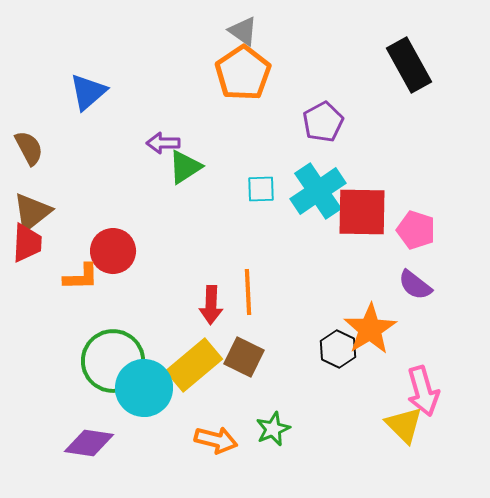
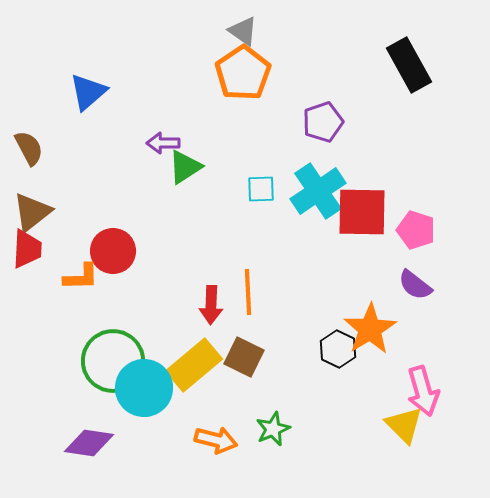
purple pentagon: rotated 9 degrees clockwise
red trapezoid: moved 6 px down
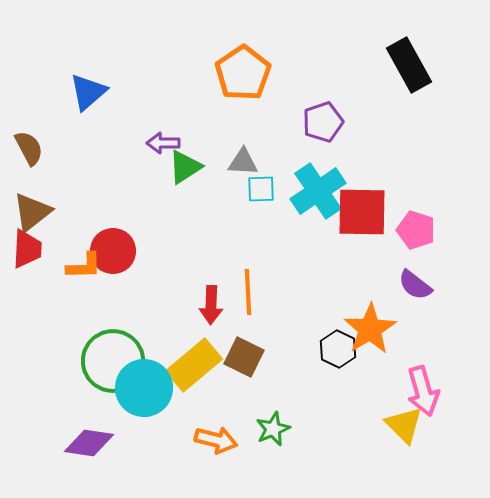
gray triangle: moved 131 px down; rotated 32 degrees counterclockwise
orange L-shape: moved 3 px right, 11 px up
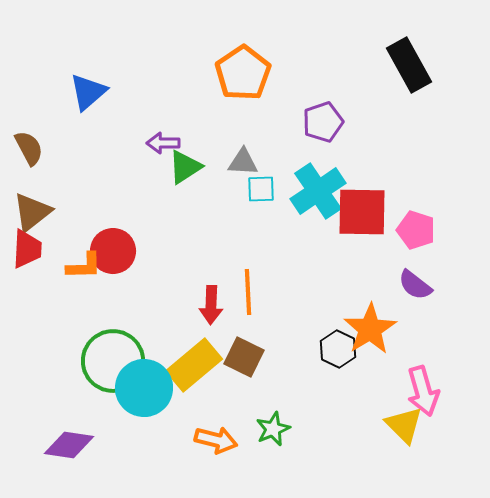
purple diamond: moved 20 px left, 2 px down
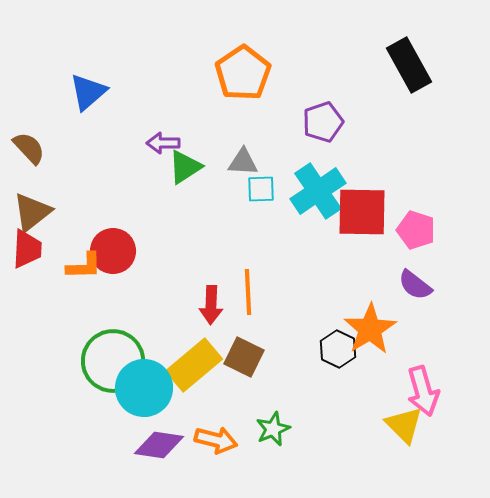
brown semicircle: rotated 15 degrees counterclockwise
purple diamond: moved 90 px right
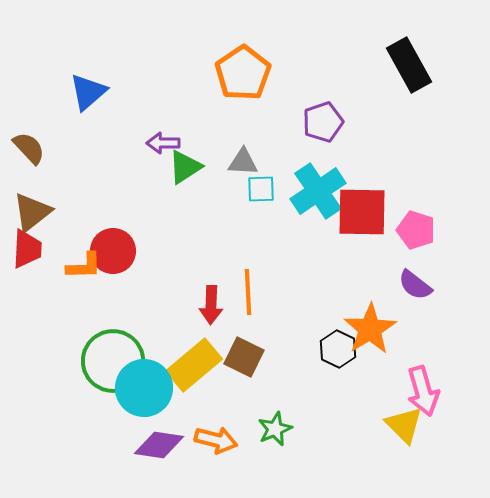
green star: moved 2 px right
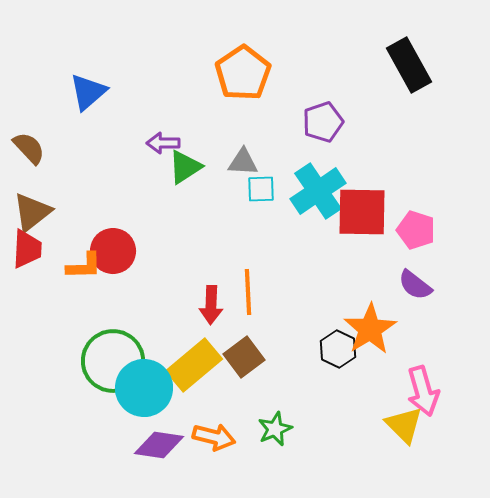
brown square: rotated 27 degrees clockwise
orange arrow: moved 2 px left, 3 px up
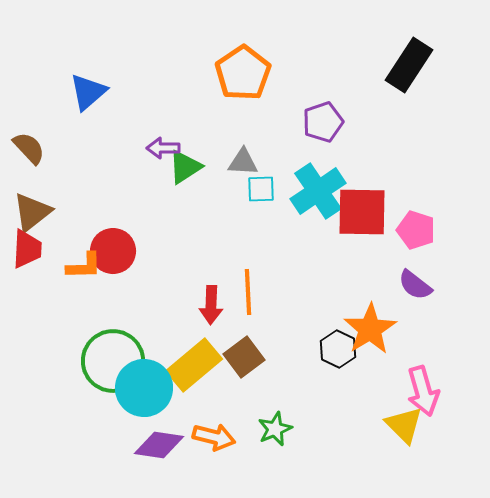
black rectangle: rotated 62 degrees clockwise
purple arrow: moved 5 px down
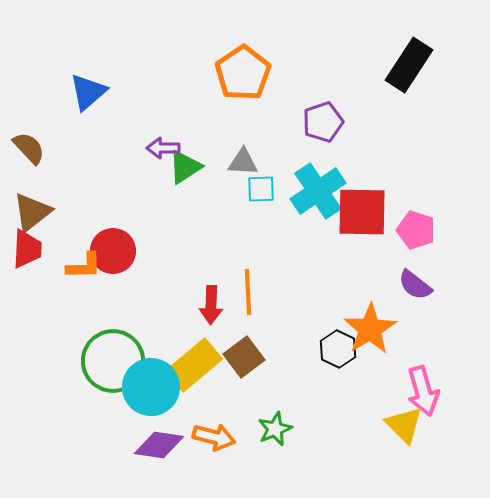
cyan circle: moved 7 px right, 1 px up
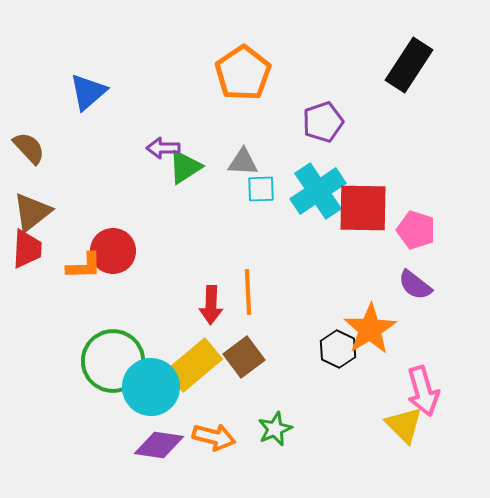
red square: moved 1 px right, 4 px up
